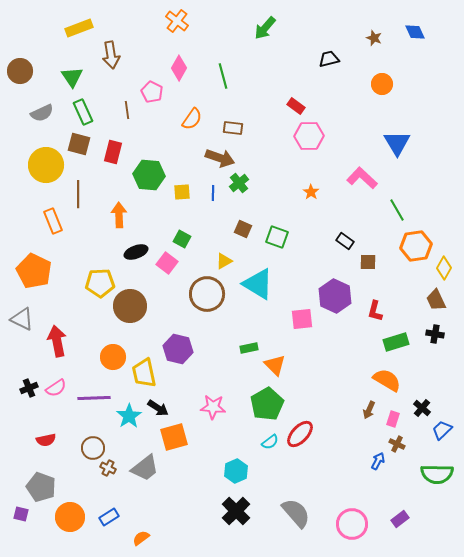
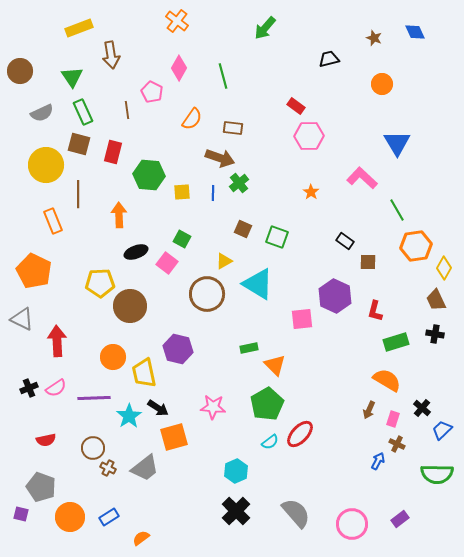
red arrow at (57, 341): rotated 8 degrees clockwise
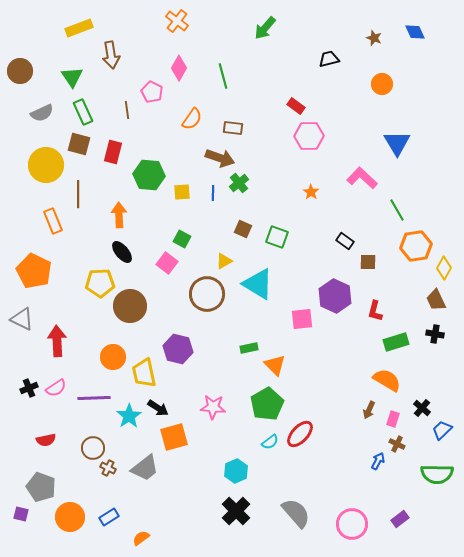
black ellipse at (136, 252): moved 14 px left; rotated 70 degrees clockwise
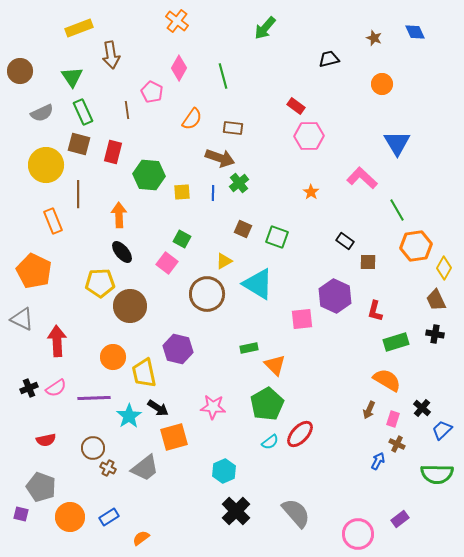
cyan hexagon at (236, 471): moved 12 px left
pink circle at (352, 524): moved 6 px right, 10 px down
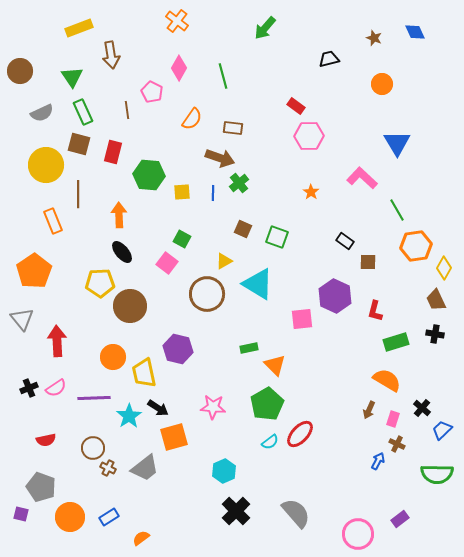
orange pentagon at (34, 271): rotated 12 degrees clockwise
gray triangle at (22, 319): rotated 25 degrees clockwise
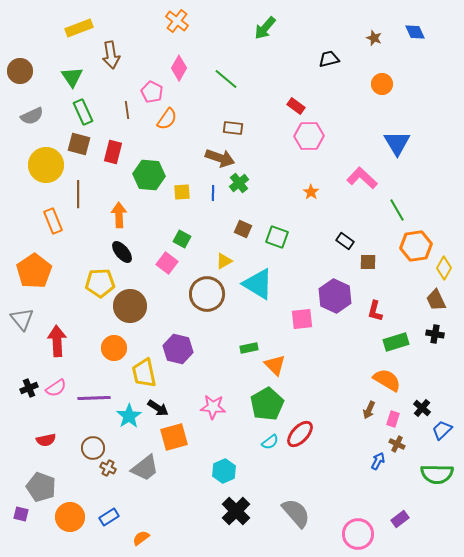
green line at (223, 76): moved 3 px right, 3 px down; rotated 35 degrees counterclockwise
gray semicircle at (42, 113): moved 10 px left, 3 px down
orange semicircle at (192, 119): moved 25 px left
orange circle at (113, 357): moved 1 px right, 9 px up
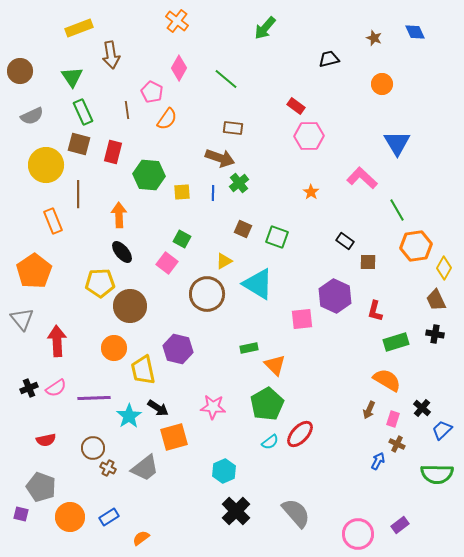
yellow trapezoid at (144, 373): moved 1 px left, 3 px up
purple rectangle at (400, 519): moved 6 px down
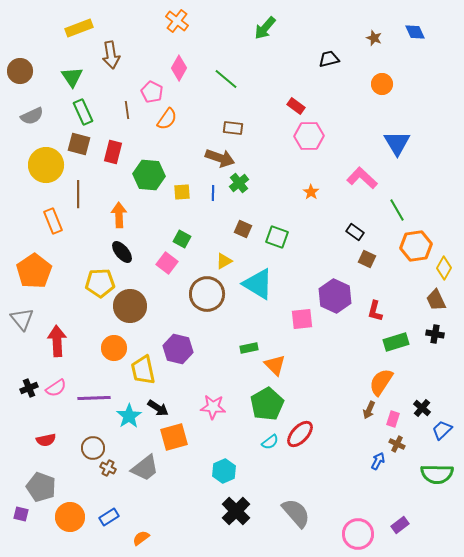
black rectangle at (345, 241): moved 10 px right, 9 px up
brown square at (368, 262): moved 1 px left, 3 px up; rotated 24 degrees clockwise
orange semicircle at (387, 380): moved 6 px left, 2 px down; rotated 88 degrees counterclockwise
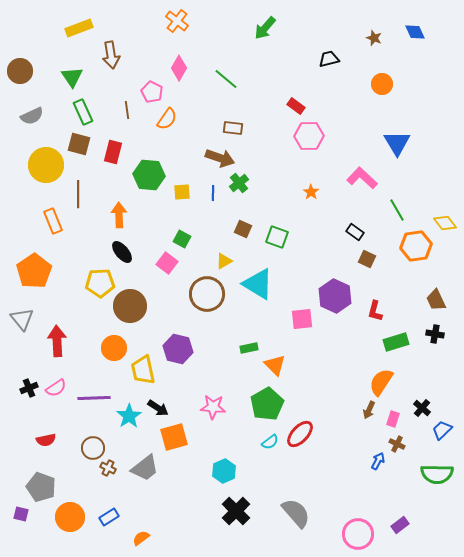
yellow diamond at (444, 268): moved 1 px right, 45 px up; rotated 65 degrees counterclockwise
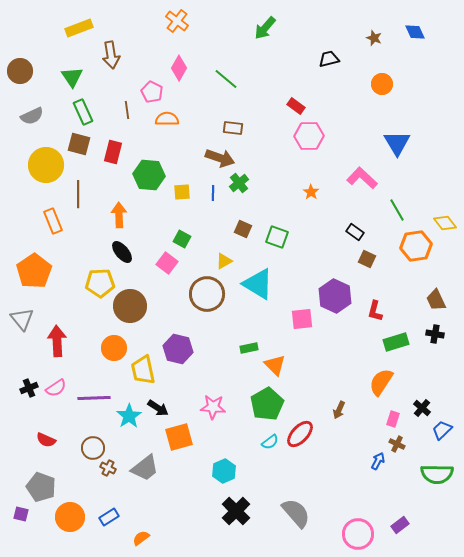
orange semicircle at (167, 119): rotated 125 degrees counterclockwise
brown arrow at (369, 410): moved 30 px left
orange square at (174, 437): moved 5 px right
red semicircle at (46, 440): rotated 36 degrees clockwise
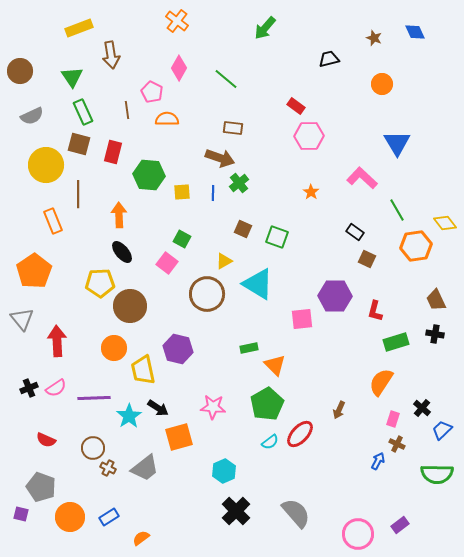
purple hexagon at (335, 296): rotated 24 degrees counterclockwise
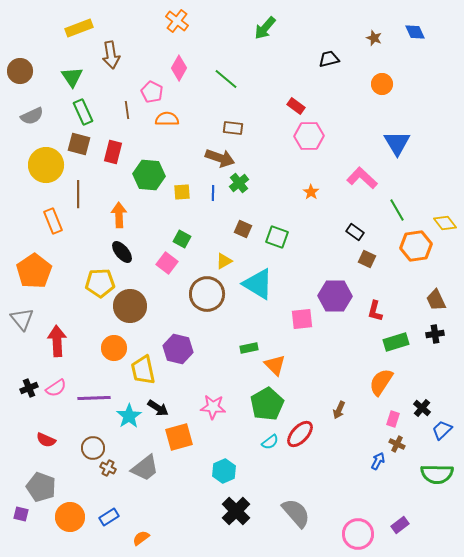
black cross at (435, 334): rotated 18 degrees counterclockwise
